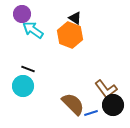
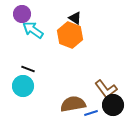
brown semicircle: rotated 55 degrees counterclockwise
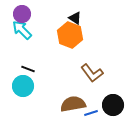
cyan arrow: moved 11 px left; rotated 10 degrees clockwise
brown L-shape: moved 14 px left, 16 px up
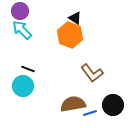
purple circle: moved 2 px left, 3 px up
blue line: moved 1 px left
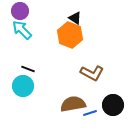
brown L-shape: rotated 25 degrees counterclockwise
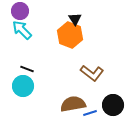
black triangle: moved 1 px down; rotated 24 degrees clockwise
black line: moved 1 px left
brown L-shape: rotated 10 degrees clockwise
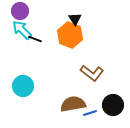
black line: moved 8 px right, 30 px up
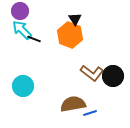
black line: moved 1 px left
black circle: moved 29 px up
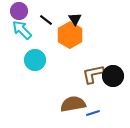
purple circle: moved 1 px left
orange hexagon: rotated 10 degrees clockwise
black line: moved 12 px right, 19 px up; rotated 16 degrees clockwise
brown L-shape: moved 1 px right, 1 px down; rotated 130 degrees clockwise
cyan circle: moved 12 px right, 26 px up
blue line: moved 3 px right
